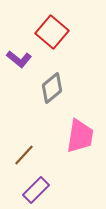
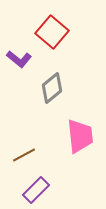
pink trapezoid: rotated 15 degrees counterclockwise
brown line: rotated 20 degrees clockwise
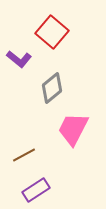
pink trapezoid: moved 7 px left, 7 px up; rotated 147 degrees counterclockwise
purple rectangle: rotated 12 degrees clockwise
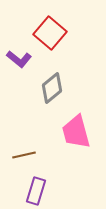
red square: moved 2 px left, 1 px down
pink trapezoid: moved 3 px right, 3 px down; rotated 42 degrees counterclockwise
brown line: rotated 15 degrees clockwise
purple rectangle: moved 1 px down; rotated 40 degrees counterclockwise
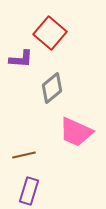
purple L-shape: moved 2 px right; rotated 35 degrees counterclockwise
pink trapezoid: rotated 51 degrees counterclockwise
purple rectangle: moved 7 px left
